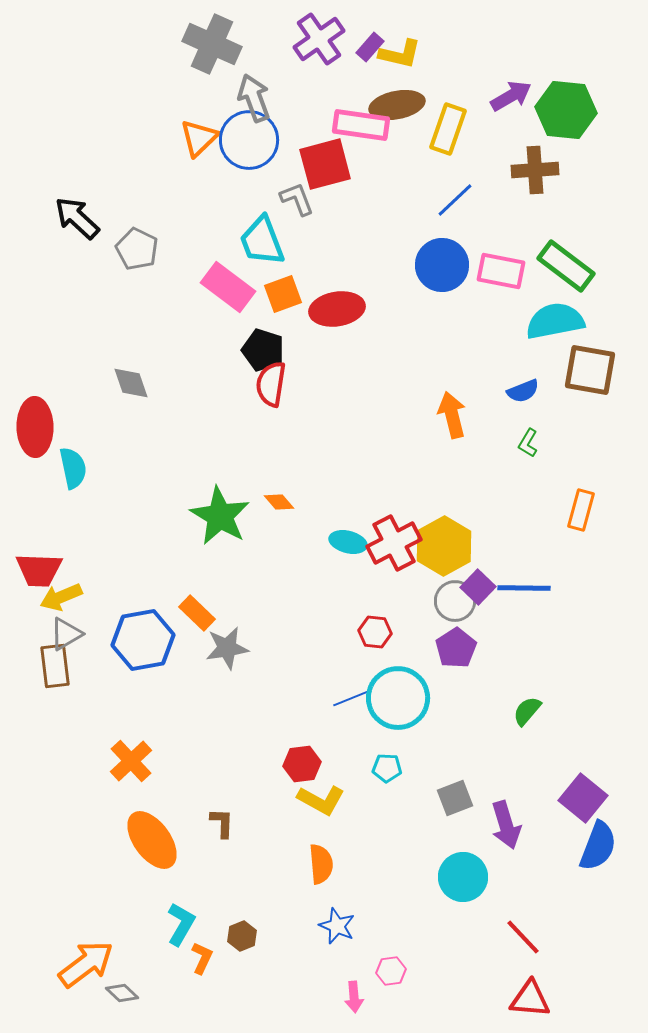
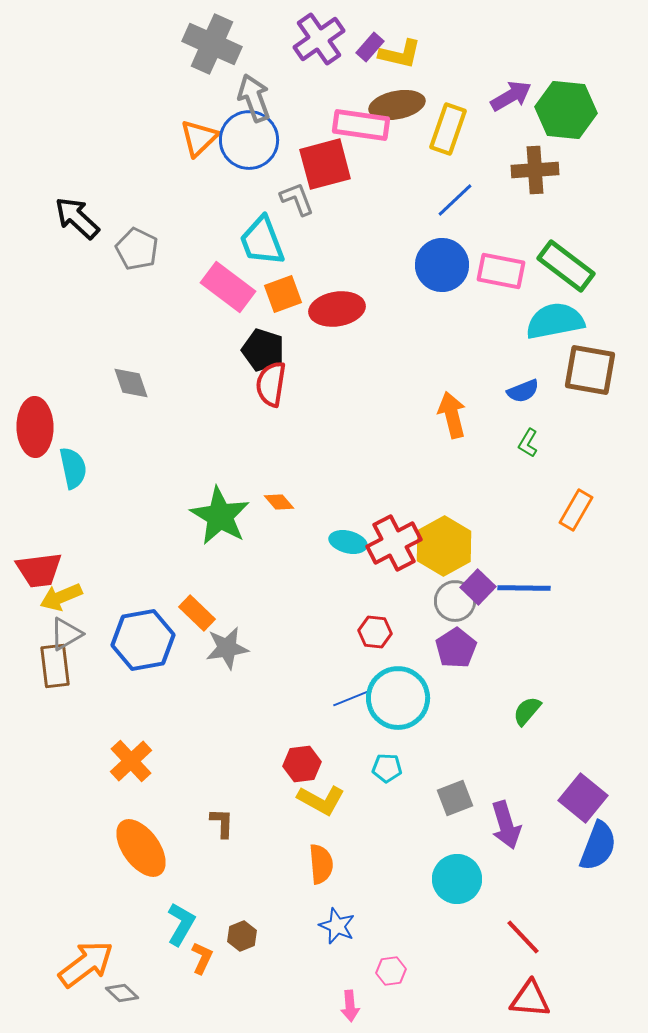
orange rectangle at (581, 510): moved 5 px left; rotated 15 degrees clockwise
red trapezoid at (39, 570): rotated 9 degrees counterclockwise
orange ellipse at (152, 840): moved 11 px left, 8 px down
cyan circle at (463, 877): moved 6 px left, 2 px down
pink arrow at (354, 997): moved 4 px left, 9 px down
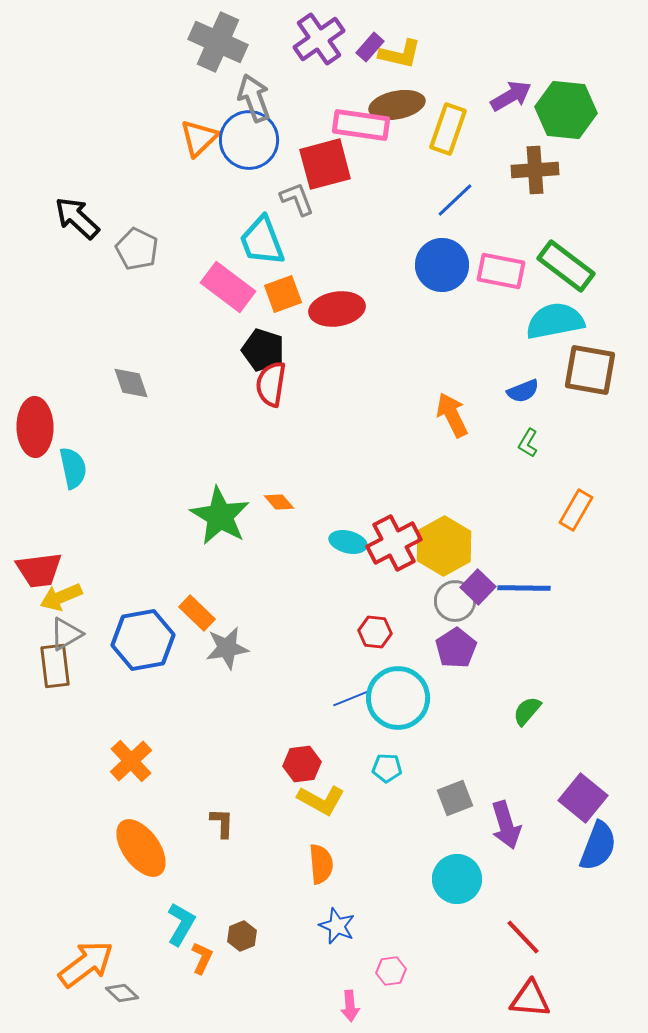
gray cross at (212, 44): moved 6 px right, 2 px up
orange arrow at (452, 415): rotated 12 degrees counterclockwise
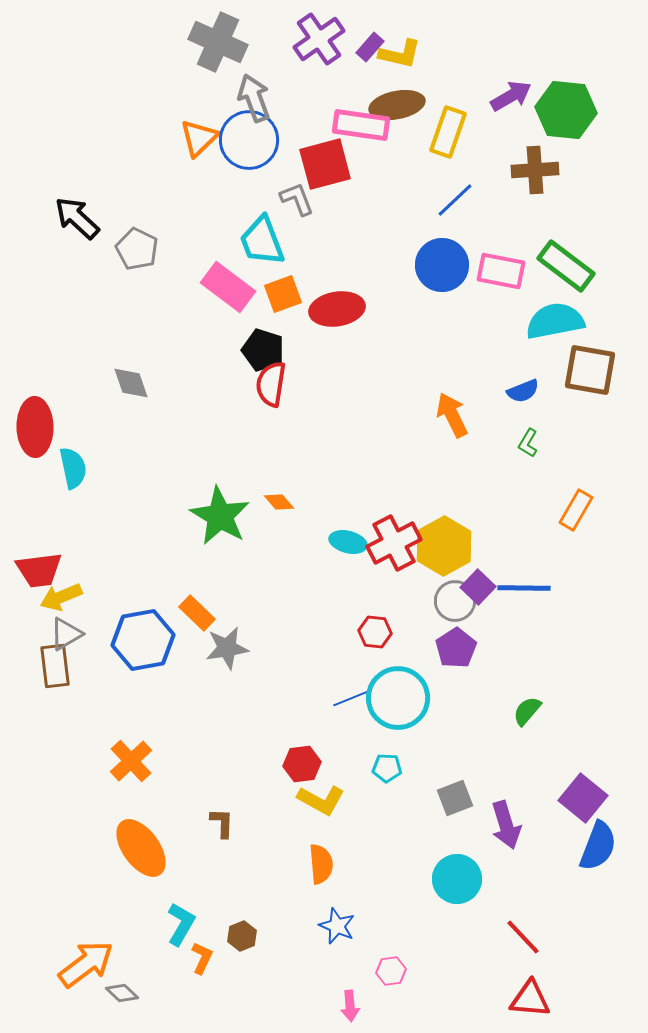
yellow rectangle at (448, 129): moved 3 px down
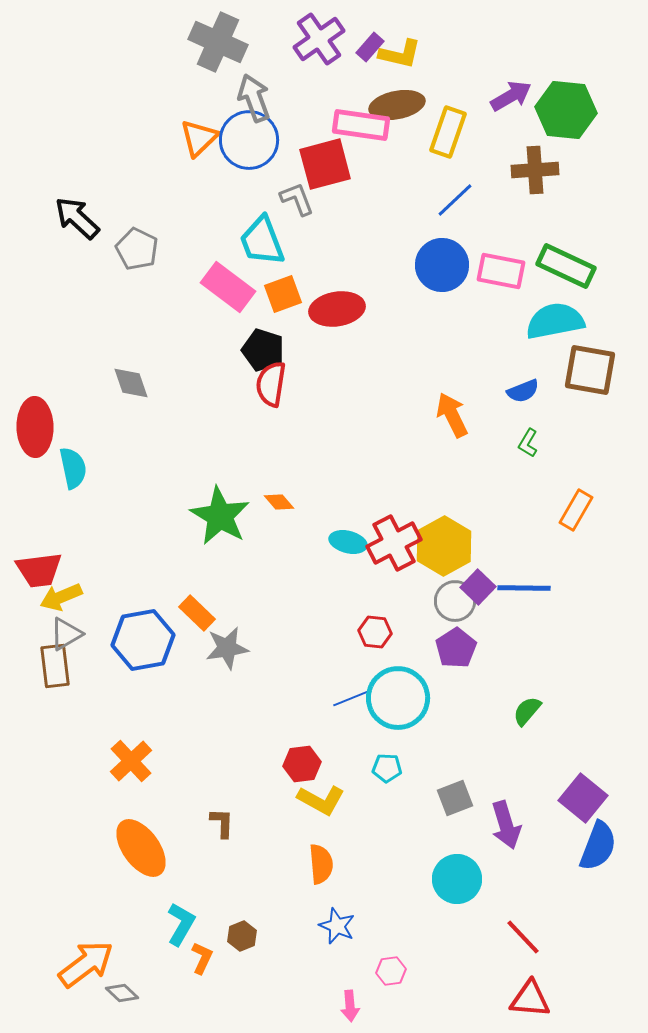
green rectangle at (566, 266): rotated 12 degrees counterclockwise
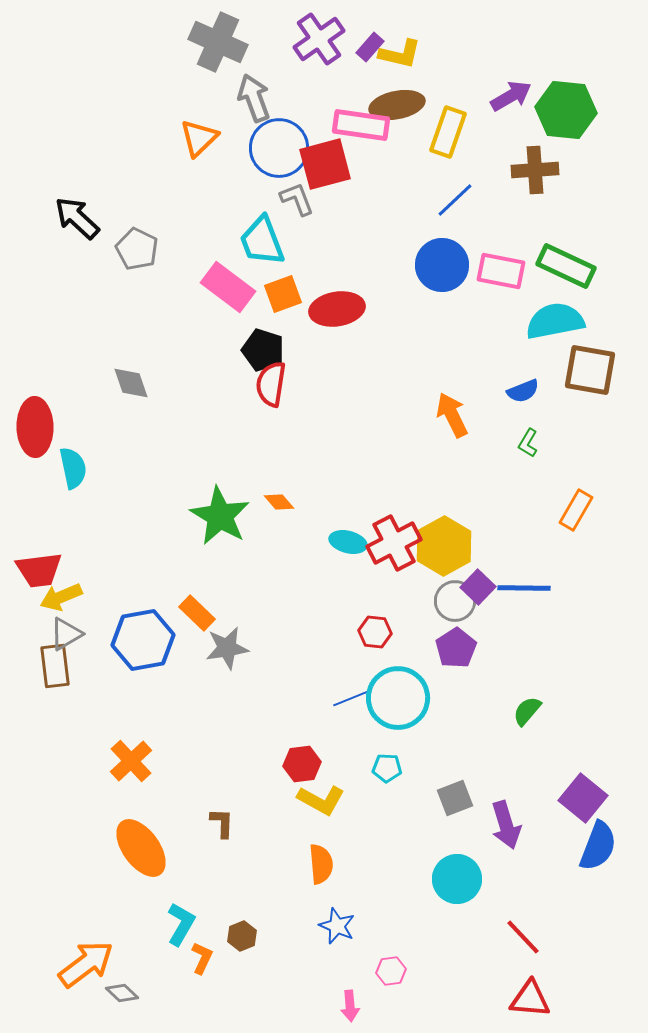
blue circle at (249, 140): moved 30 px right, 8 px down
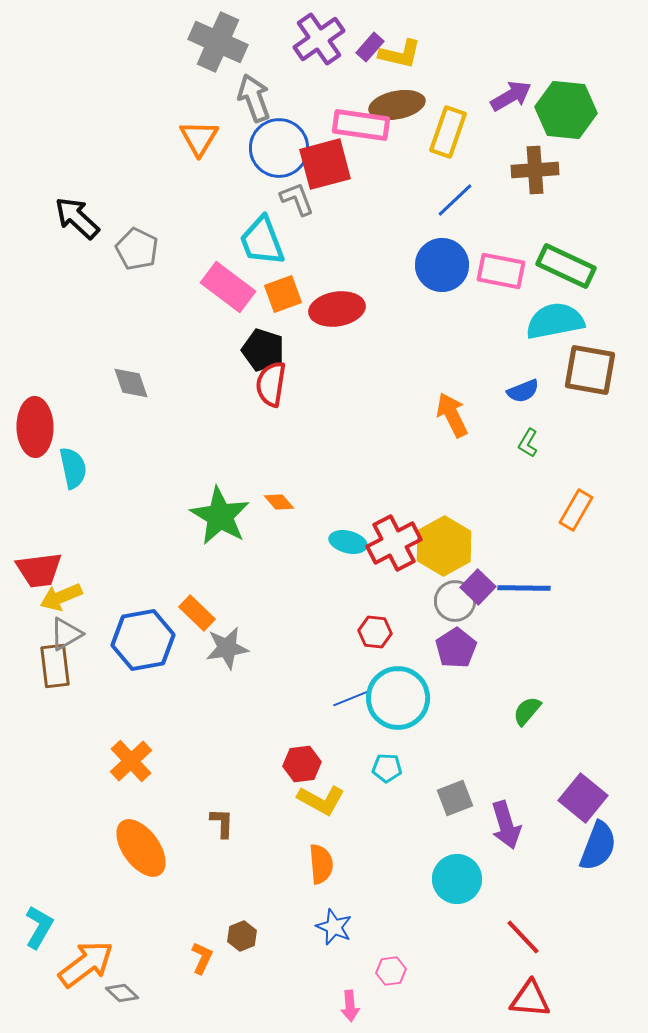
orange triangle at (199, 138): rotated 15 degrees counterclockwise
cyan L-shape at (181, 924): moved 142 px left, 3 px down
blue star at (337, 926): moved 3 px left, 1 px down
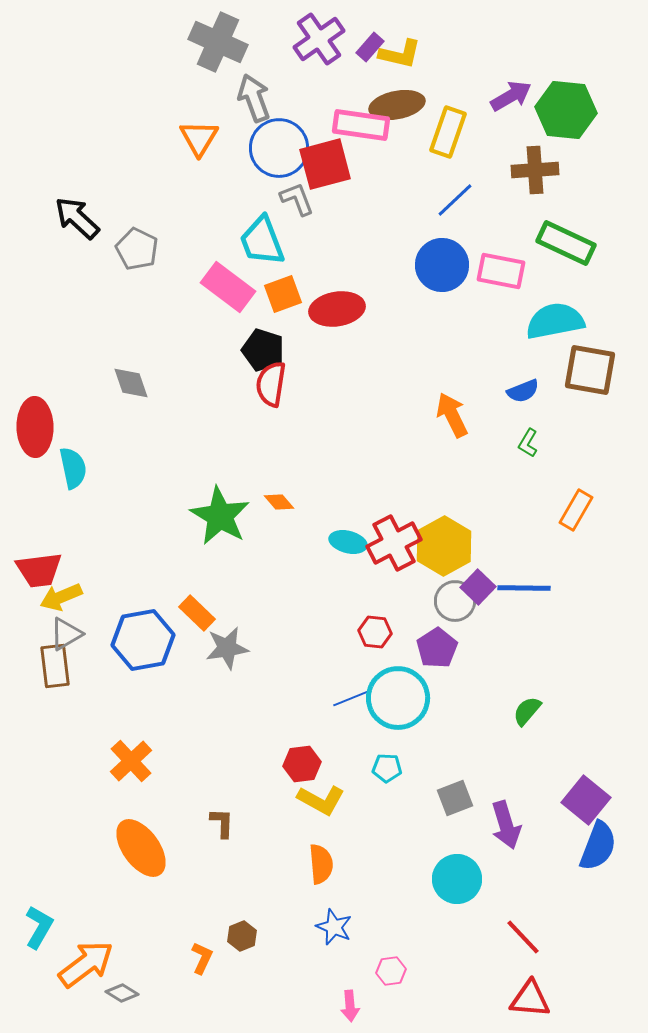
green rectangle at (566, 266): moved 23 px up
purple pentagon at (456, 648): moved 19 px left
purple square at (583, 798): moved 3 px right, 2 px down
gray diamond at (122, 993): rotated 12 degrees counterclockwise
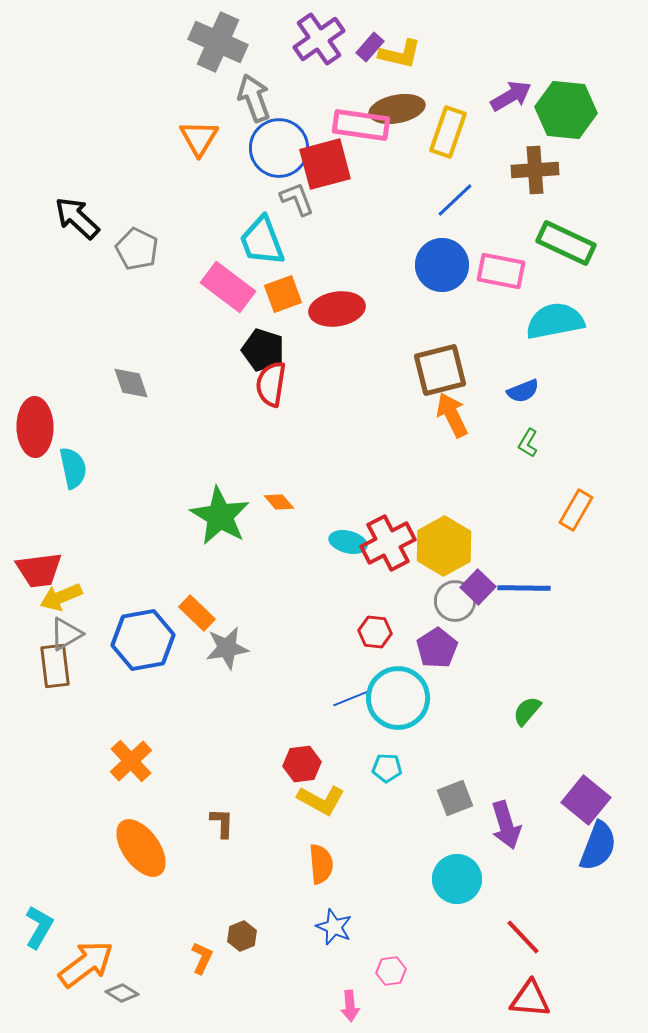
brown ellipse at (397, 105): moved 4 px down
brown square at (590, 370): moved 150 px left; rotated 24 degrees counterclockwise
red cross at (394, 543): moved 6 px left
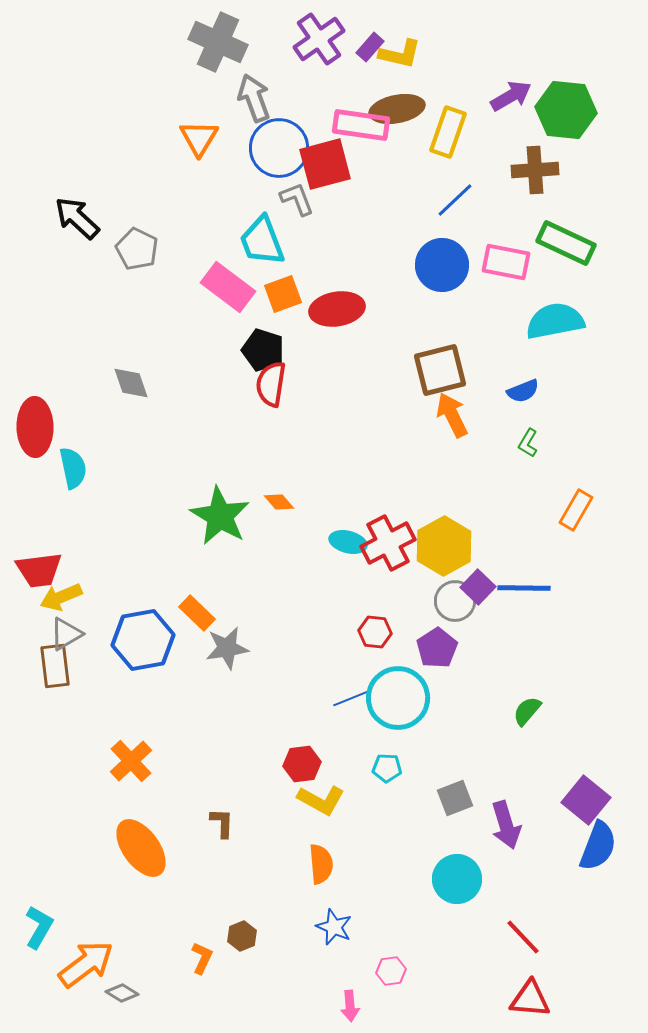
pink rectangle at (501, 271): moved 5 px right, 9 px up
